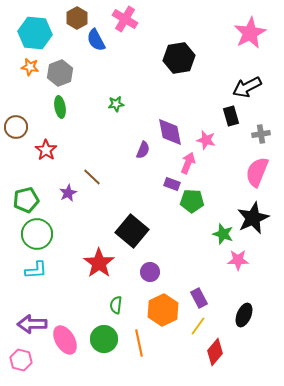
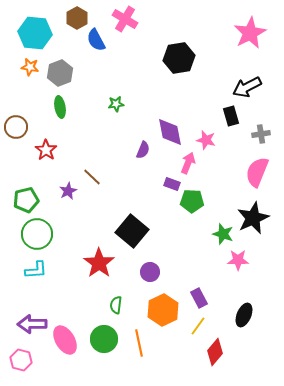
purple star at (68, 193): moved 2 px up
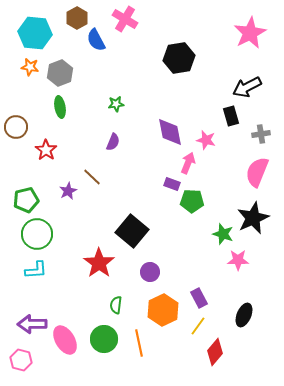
purple semicircle at (143, 150): moved 30 px left, 8 px up
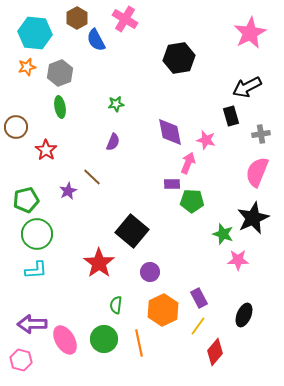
orange star at (30, 67): moved 3 px left; rotated 24 degrees counterclockwise
purple rectangle at (172, 184): rotated 21 degrees counterclockwise
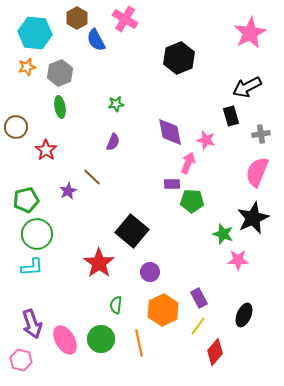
black hexagon at (179, 58): rotated 12 degrees counterclockwise
cyan L-shape at (36, 270): moved 4 px left, 3 px up
purple arrow at (32, 324): rotated 108 degrees counterclockwise
green circle at (104, 339): moved 3 px left
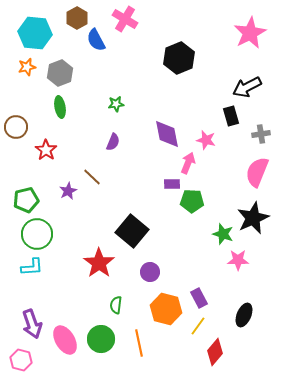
purple diamond at (170, 132): moved 3 px left, 2 px down
orange hexagon at (163, 310): moved 3 px right, 1 px up; rotated 20 degrees counterclockwise
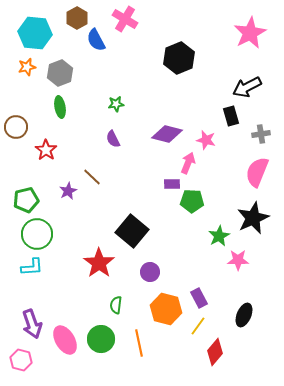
purple diamond at (167, 134): rotated 64 degrees counterclockwise
purple semicircle at (113, 142): moved 3 px up; rotated 132 degrees clockwise
green star at (223, 234): moved 4 px left, 2 px down; rotated 25 degrees clockwise
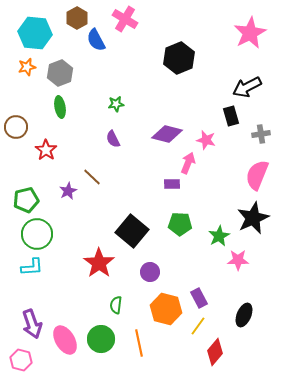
pink semicircle at (257, 172): moved 3 px down
green pentagon at (192, 201): moved 12 px left, 23 px down
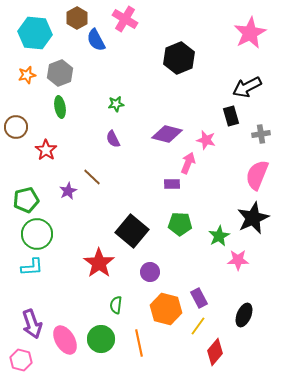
orange star at (27, 67): moved 8 px down
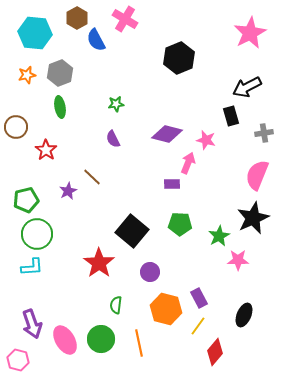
gray cross at (261, 134): moved 3 px right, 1 px up
pink hexagon at (21, 360): moved 3 px left
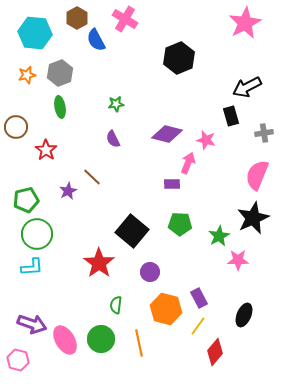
pink star at (250, 33): moved 5 px left, 10 px up
purple arrow at (32, 324): rotated 52 degrees counterclockwise
